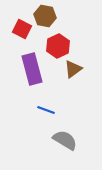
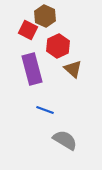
brown hexagon: rotated 15 degrees clockwise
red square: moved 6 px right, 1 px down
brown triangle: rotated 42 degrees counterclockwise
blue line: moved 1 px left
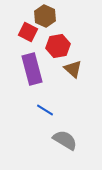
red square: moved 2 px down
red hexagon: rotated 15 degrees clockwise
blue line: rotated 12 degrees clockwise
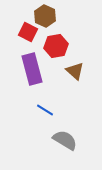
red hexagon: moved 2 px left
brown triangle: moved 2 px right, 2 px down
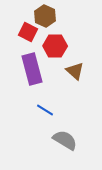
red hexagon: moved 1 px left; rotated 10 degrees clockwise
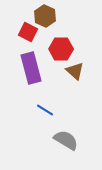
red hexagon: moved 6 px right, 3 px down
purple rectangle: moved 1 px left, 1 px up
gray semicircle: moved 1 px right
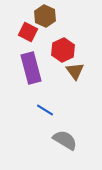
red hexagon: moved 2 px right, 1 px down; rotated 25 degrees counterclockwise
brown triangle: rotated 12 degrees clockwise
gray semicircle: moved 1 px left
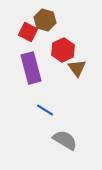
brown hexagon: moved 4 px down; rotated 10 degrees counterclockwise
brown triangle: moved 2 px right, 3 px up
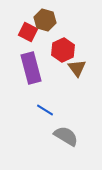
gray semicircle: moved 1 px right, 4 px up
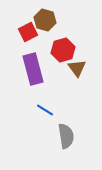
red square: rotated 36 degrees clockwise
red hexagon: rotated 10 degrees clockwise
purple rectangle: moved 2 px right, 1 px down
gray semicircle: rotated 50 degrees clockwise
